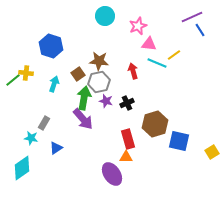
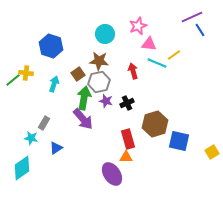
cyan circle: moved 18 px down
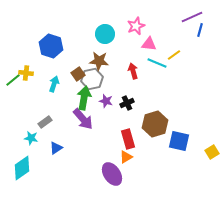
pink star: moved 2 px left
blue line: rotated 48 degrees clockwise
gray hexagon: moved 7 px left, 3 px up
gray rectangle: moved 1 px right, 1 px up; rotated 24 degrees clockwise
orange triangle: rotated 32 degrees counterclockwise
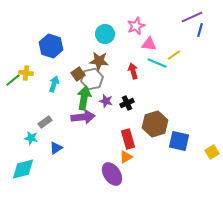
purple arrow: moved 2 px up; rotated 55 degrees counterclockwise
cyan diamond: moved 1 px right, 1 px down; rotated 20 degrees clockwise
